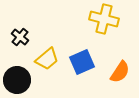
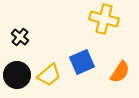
yellow trapezoid: moved 2 px right, 16 px down
black circle: moved 5 px up
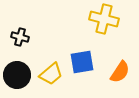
black cross: rotated 24 degrees counterclockwise
blue square: rotated 15 degrees clockwise
yellow trapezoid: moved 2 px right, 1 px up
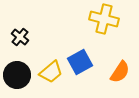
black cross: rotated 24 degrees clockwise
blue square: moved 2 px left; rotated 20 degrees counterclockwise
yellow trapezoid: moved 2 px up
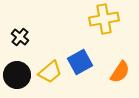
yellow cross: rotated 24 degrees counterclockwise
yellow trapezoid: moved 1 px left
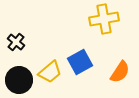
black cross: moved 4 px left, 5 px down
black circle: moved 2 px right, 5 px down
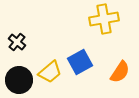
black cross: moved 1 px right
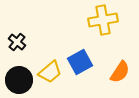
yellow cross: moved 1 px left, 1 px down
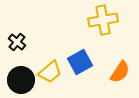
black circle: moved 2 px right
